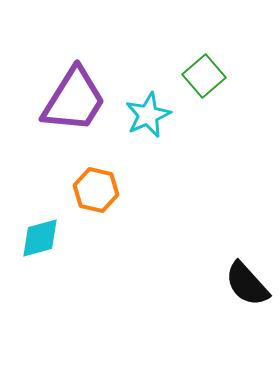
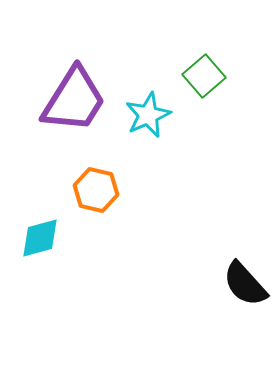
black semicircle: moved 2 px left
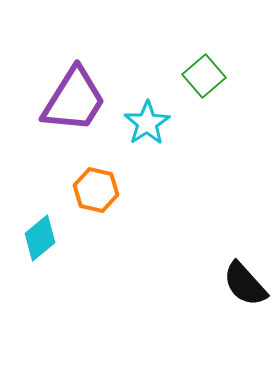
cyan star: moved 1 px left, 8 px down; rotated 9 degrees counterclockwise
cyan diamond: rotated 24 degrees counterclockwise
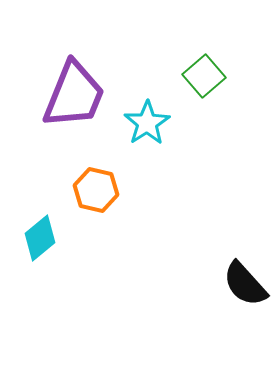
purple trapezoid: moved 5 px up; rotated 10 degrees counterclockwise
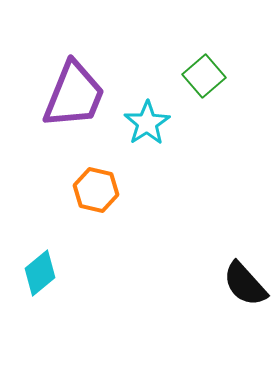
cyan diamond: moved 35 px down
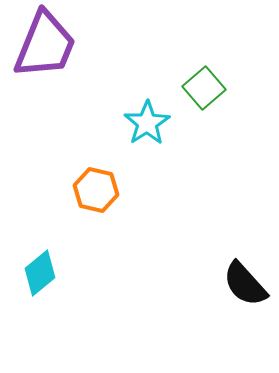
green square: moved 12 px down
purple trapezoid: moved 29 px left, 50 px up
